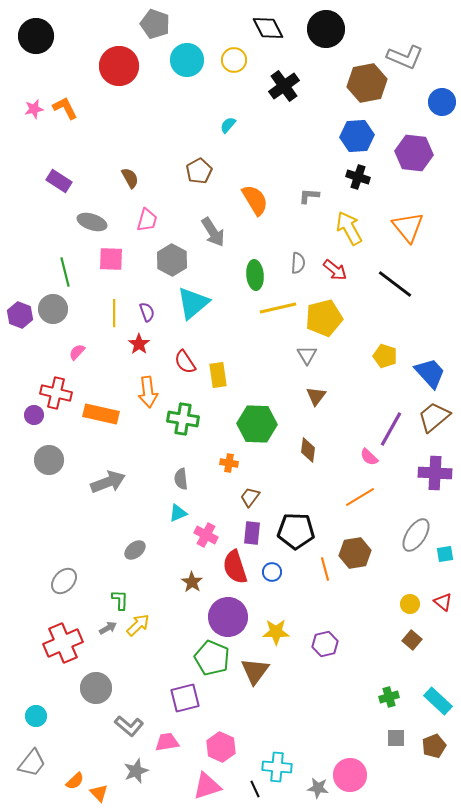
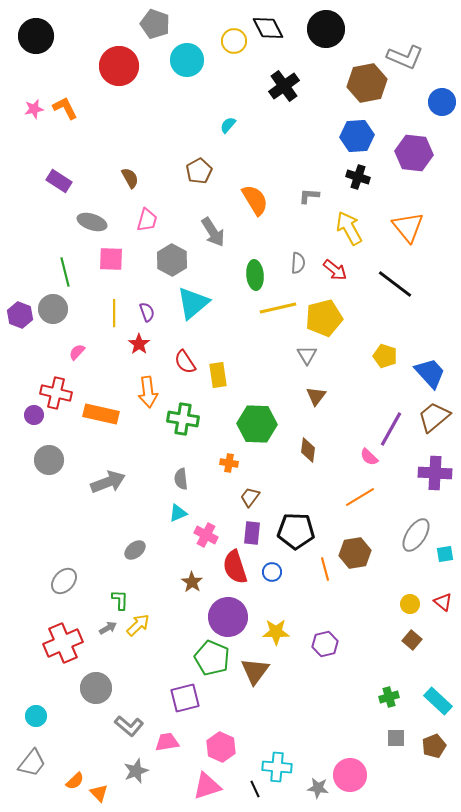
yellow circle at (234, 60): moved 19 px up
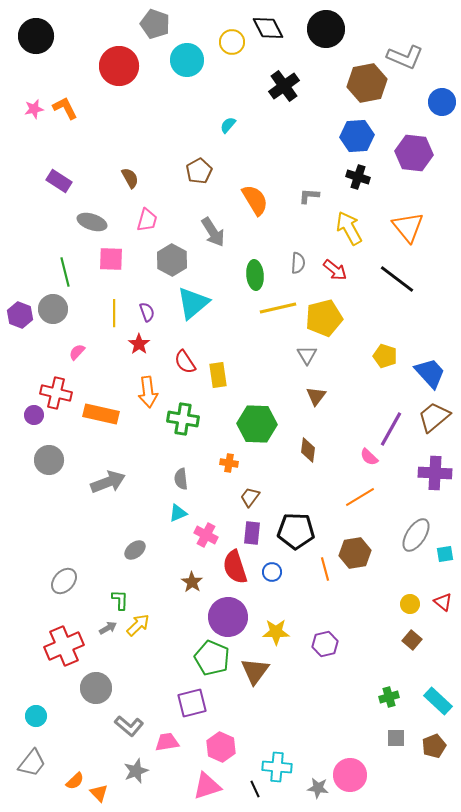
yellow circle at (234, 41): moved 2 px left, 1 px down
black line at (395, 284): moved 2 px right, 5 px up
red cross at (63, 643): moved 1 px right, 3 px down
purple square at (185, 698): moved 7 px right, 5 px down
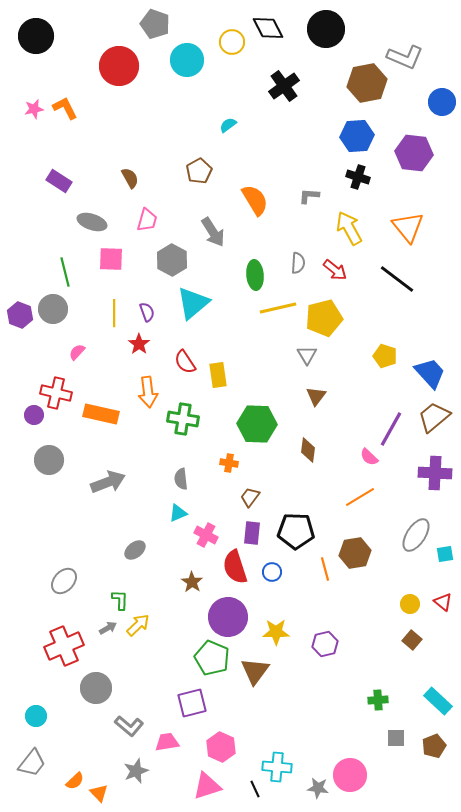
cyan semicircle at (228, 125): rotated 12 degrees clockwise
green cross at (389, 697): moved 11 px left, 3 px down; rotated 12 degrees clockwise
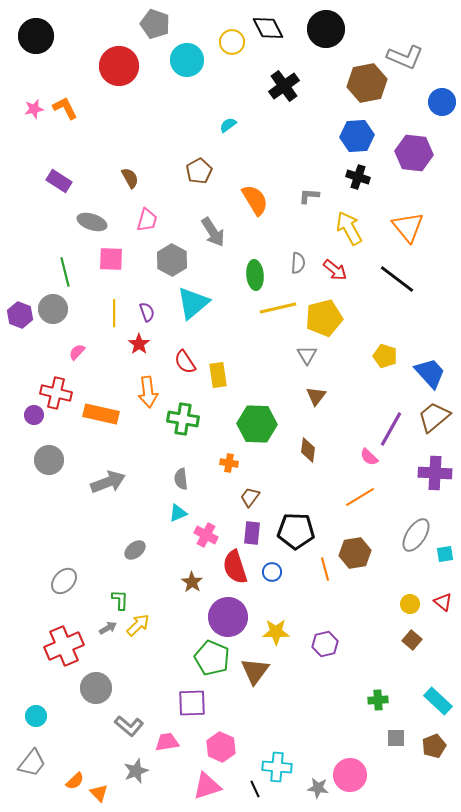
purple square at (192, 703): rotated 12 degrees clockwise
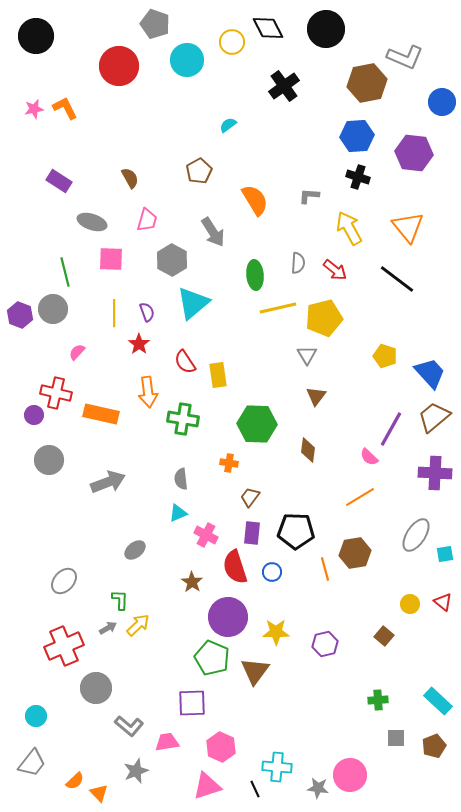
brown square at (412, 640): moved 28 px left, 4 px up
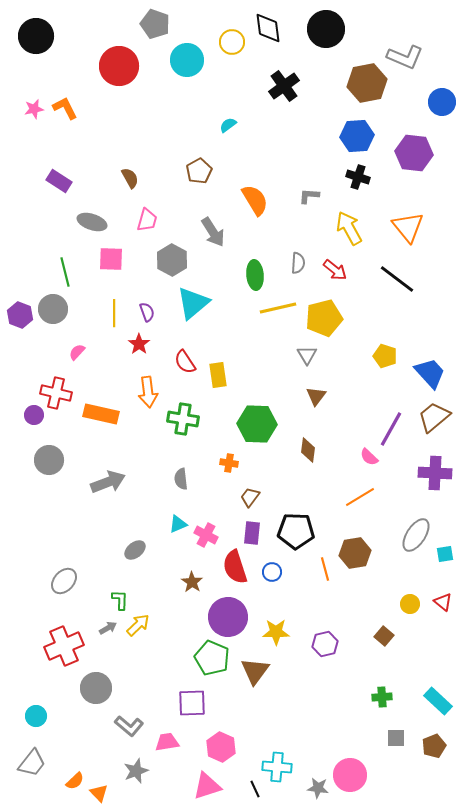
black diamond at (268, 28): rotated 20 degrees clockwise
cyan triangle at (178, 513): moved 11 px down
green cross at (378, 700): moved 4 px right, 3 px up
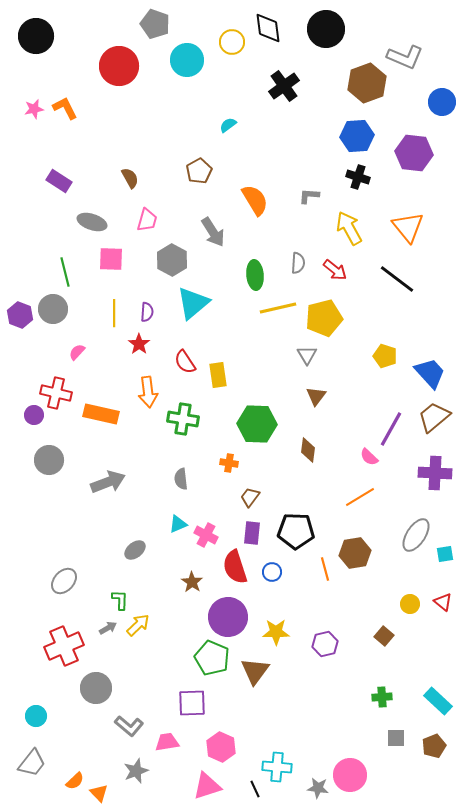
brown hexagon at (367, 83): rotated 9 degrees counterclockwise
purple semicircle at (147, 312): rotated 24 degrees clockwise
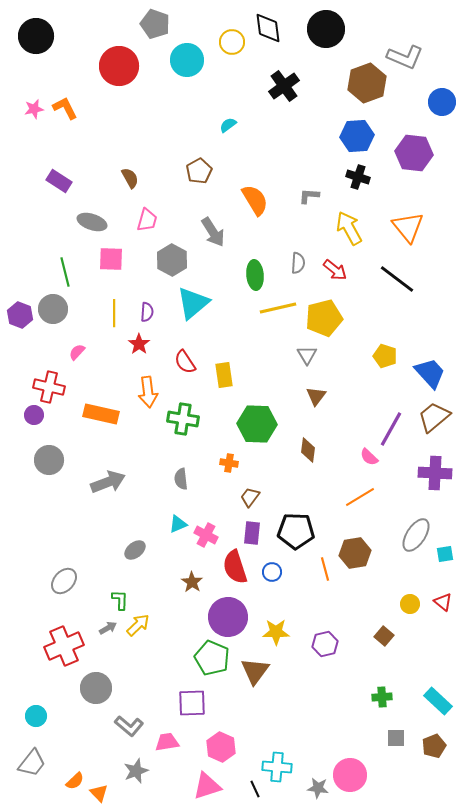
yellow rectangle at (218, 375): moved 6 px right
red cross at (56, 393): moved 7 px left, 6 px up
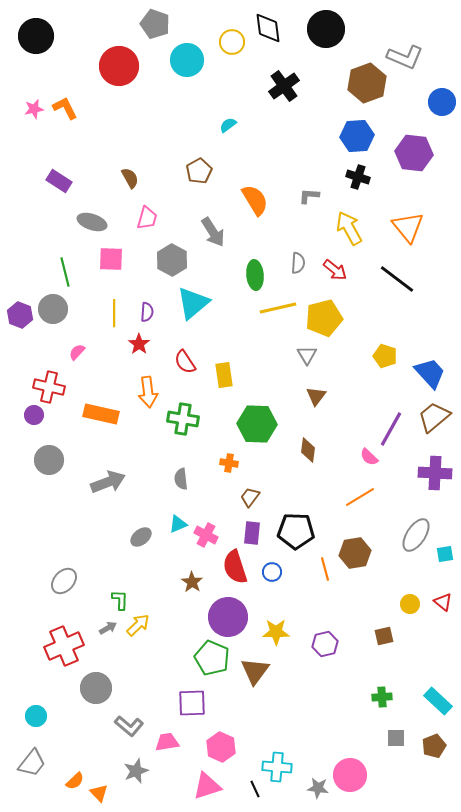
pink trapezoid at (147, 220): moved 2 px up
gray ellipse at (135, 550): moved 6 px right, 13 px up
brown square at (384, 636): rotated 36 degrees clockwise
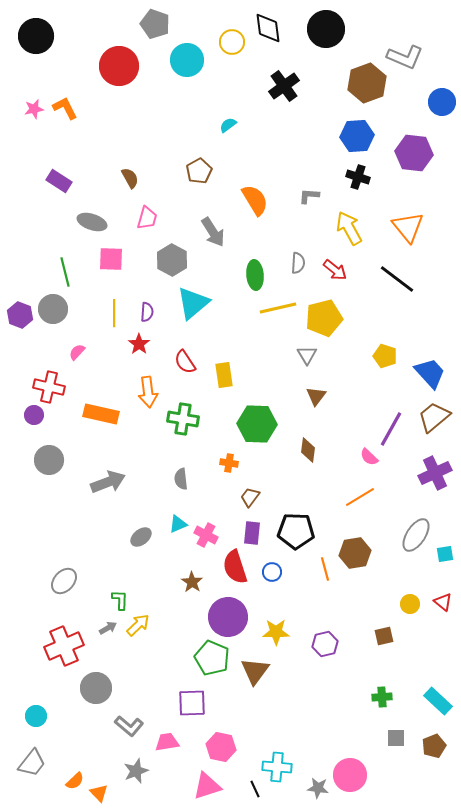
purple cross at (435, 473): rotated 28 degrees counterclockwise
pink hexagon at (221, 747): rotated 12 degrees counterclockwise
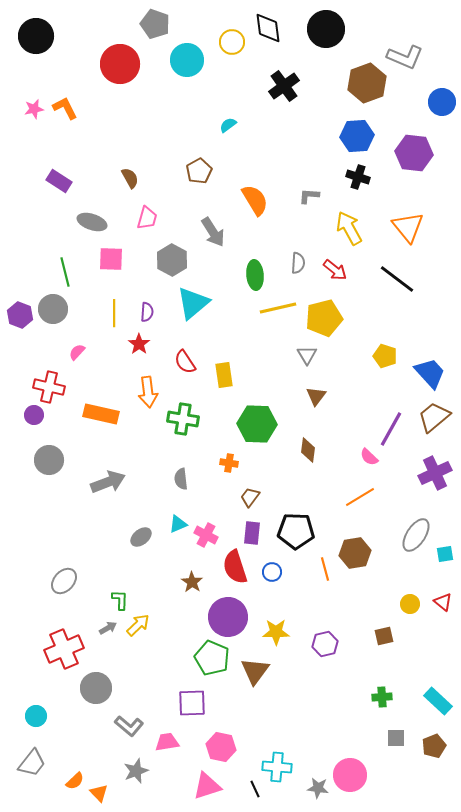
red circle at (119, 66): moved 1 px right, 2 px up
red cross at (64, 646): moved 3 px down
